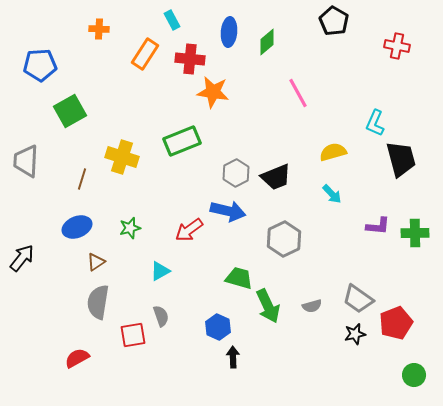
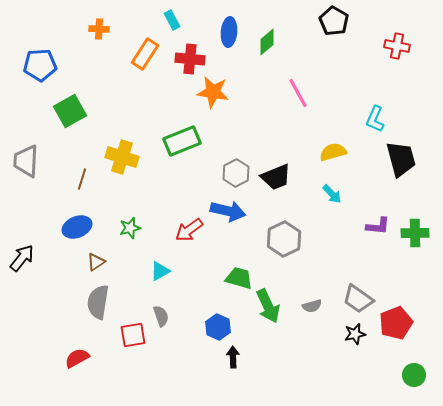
cyan L-shape at (375, 123): moved 4 px up
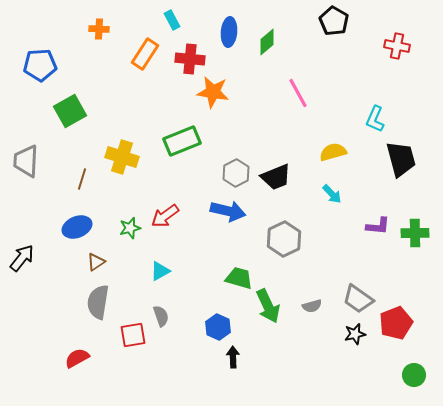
red arrow at (189, 230): moved 24 px left, 14 px up
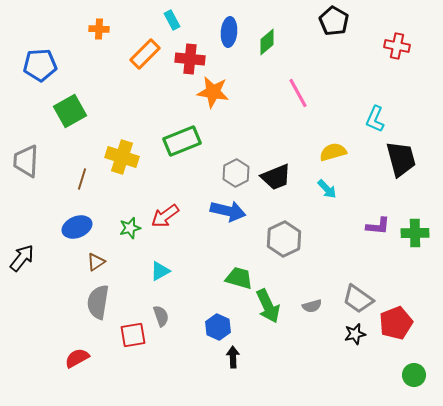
orange rectangle at (145, 54): rotated 12 degrees clockwise
cyan arrow at (332, 194): moved 5 px left, 5 px up
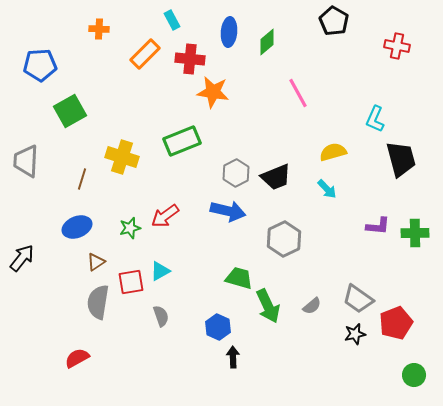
gray semicircle at (312, 306): rotated 24 degrees counterclockwise
red square at (133, 335): moved 2 px left, 53 px up
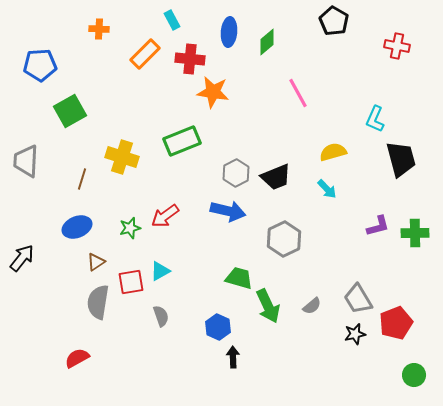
purple L-shape at (378, 226): rotated 20 degrees counterclockwise
gray trapezoid at (358, 299): rotated 24 degrees clockwise
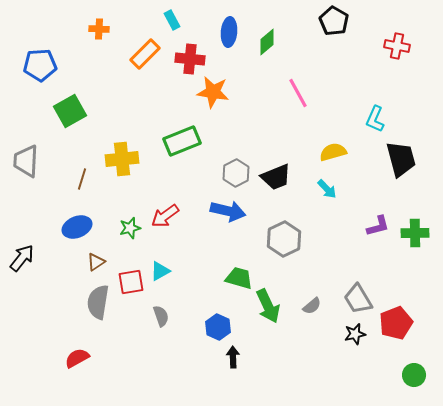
yellow cross at (122, 157): moved 2 px down; rotated 24 degrees counterclockwise
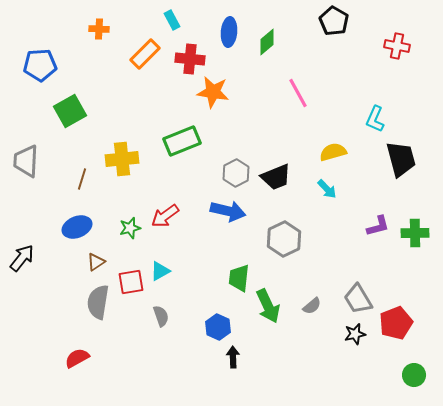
green trapezoid at (239, 278): rotated 100 degrees counterclockwise
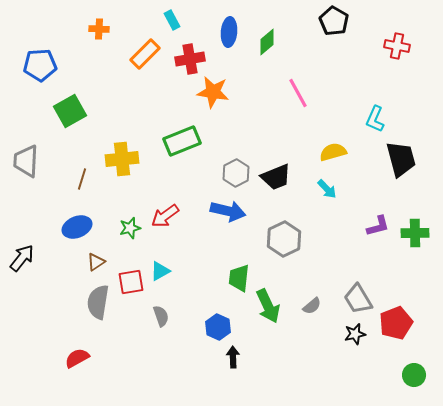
red cross at (190, 59): rotated 16 degrees counterclockwise
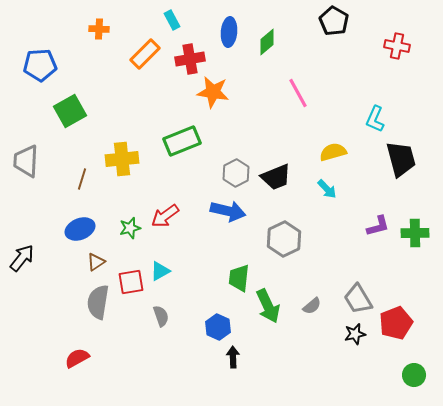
blue ellipse at (77, 227): moved 3 px right, 2 px down
